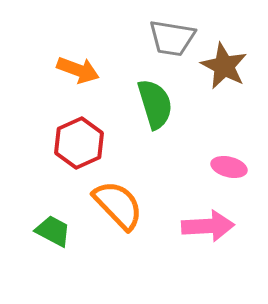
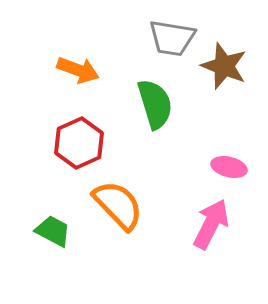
brown star: rotated 6 degrees counterclockwise
pink arrow: moved 3 px right, 2 px up; rotated 60 degrees counterclockwise
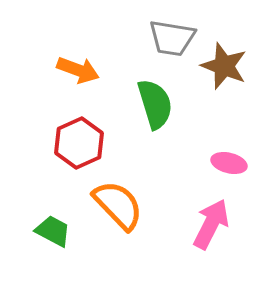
pink ellipse: moved 4 px up
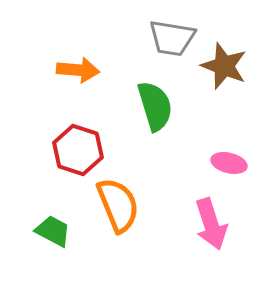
orange arrow: rotated 15 degrees counterclockwise
green semicircle: moved 2 px down
red hexagon: moved 1 px left, 7 px down; rotated 18 degrees counterclockwise
orange semicircle: rotated 22 degrees clockwise
pink arrow: rotated 135 degrees clockwise
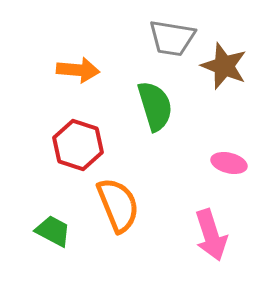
red hexagon: moved 5 px up
pink arrow: moved 11 px down
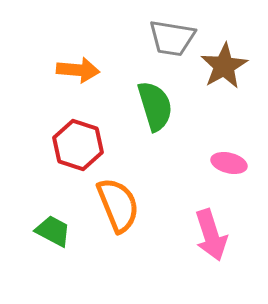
brown star: rotated 21 degrees clockwise
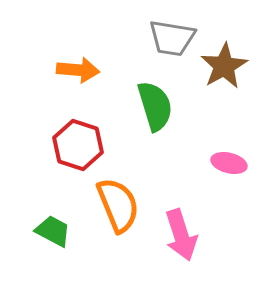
pink arrow: moved 30 px left
